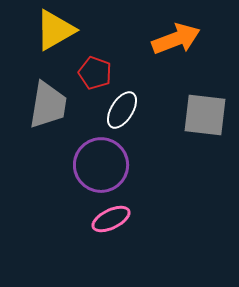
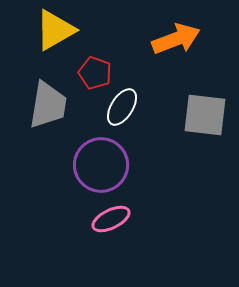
white ellipse: moved 3 px up
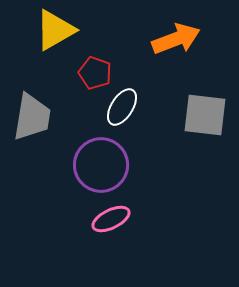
gray trapezoid: moved 16 px left, 12 px down
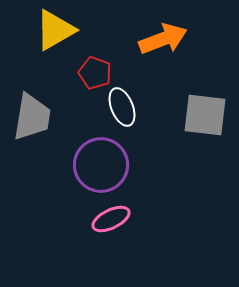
orange arrow: moved 13 px left
white ellipse: rotated 54 degrees counterclockwise
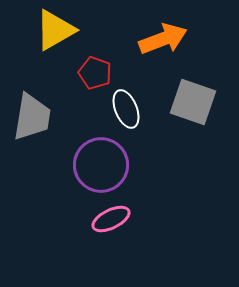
white ellipse: moved 4 px right, 2 px down
gray square: moved 12 px left, 13 px up; rotated 12 degrees clockwise
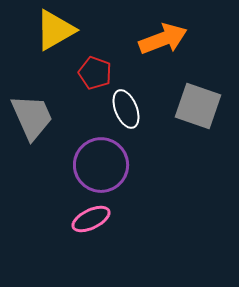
gray square: moved 5 px right, 4 px down
gray trapezoid: rotated 33 degrees counterclockwise
pink ellipse: moved 20 px left
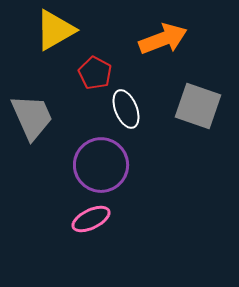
red pentagon: rotated 8 degrees clockwise
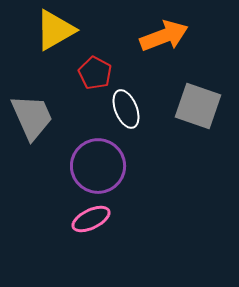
orange arrow: moved 1 px right, 3 px up
purple circle: moved 3 px left, 1 px down
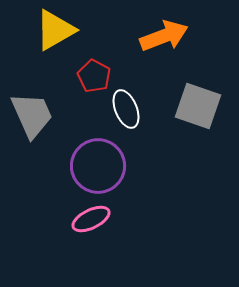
red pentagon: moved 1 px left, 3 px down
gray trapezoid: moved 2 px up
